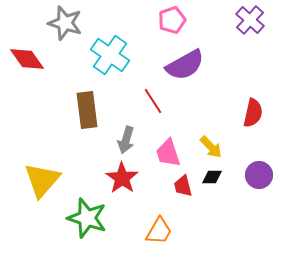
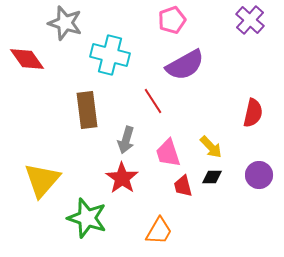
cyan cross: rotated 21 degrees counterclockwise
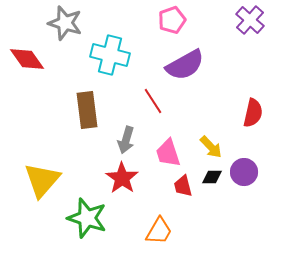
purple circle: moved 15 px left, 3 px up
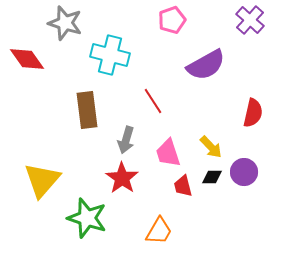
purple semicircle: moved 21 px right
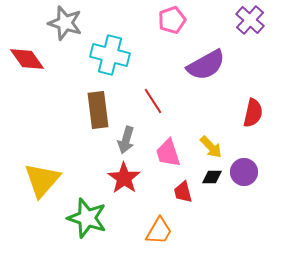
brown rectangle: moved 11 px right
red star: moved 2 px right
red trapezoid: moved 6 px down
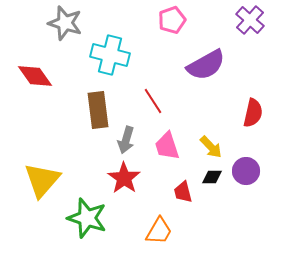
red diamond: moved 8 px right, 17 px down
pink trapezoid: moved 1 px left, 7 px up
purple circle: moved 2 px right, 1 px up
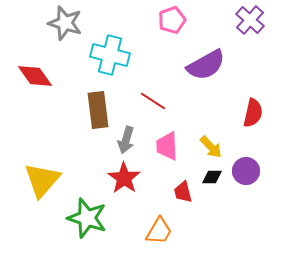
red line: rotated 24 degrees counterclockwise
pink trapezoid: rotated 16 degrees clockwise
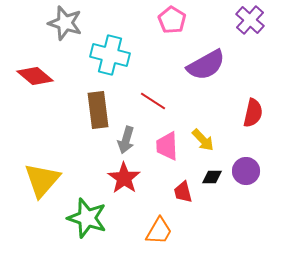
pink pentagon: rotated 20 degrees counterclockwise
red diamond: rotated 15 degrees counterclockwise
yellow arrow: moved 8 px left, 7 px up
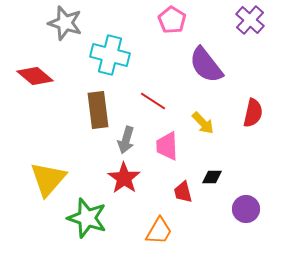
purple semicircle: rotated 81 degrees clockwise
yellow arrow: moved 17 px up
purple circle: moved 38 px down
yellow triangle: moved 6 px right, 1 px up
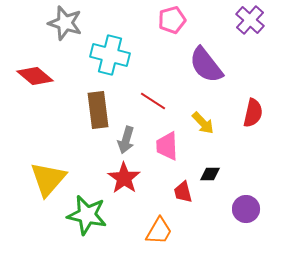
pink pentagon: rotated 24 degrees clockwise
black diamond: moved 2 px left, 3 px up
green star: moved 3 px up; rotated 6 degrees counterclockwise
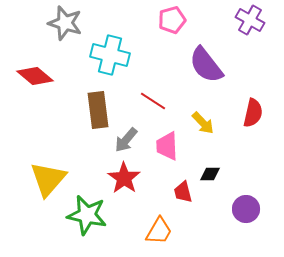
purple cross: rotated 12 degrees counterclockwise
gray arrow: rotated 24 degrees clockwise
